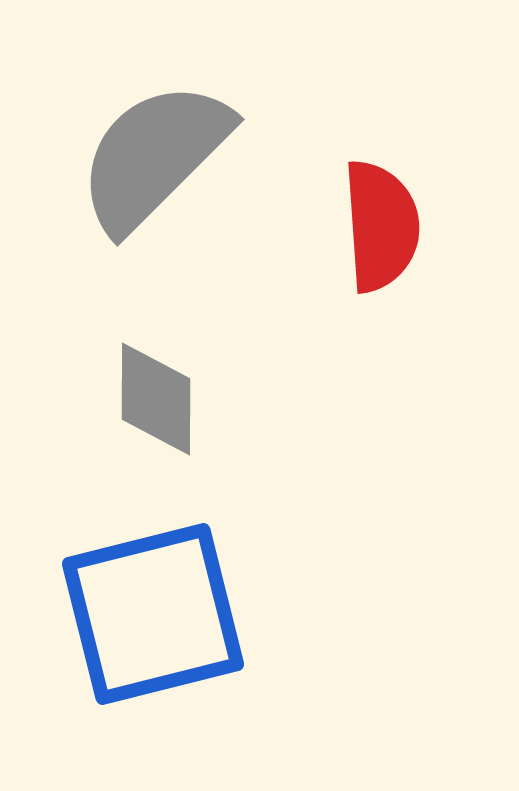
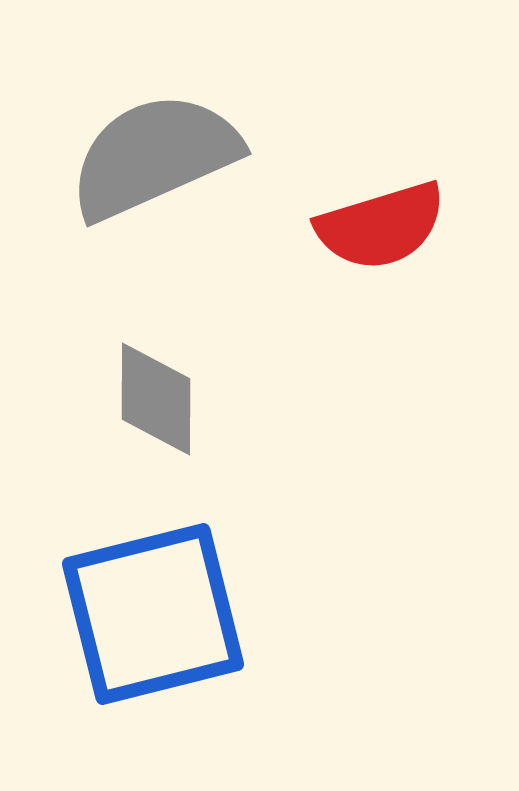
gray semicircle: rotated 21 degrees clockwise
red semicircle: rotated 77 degrees clockwise
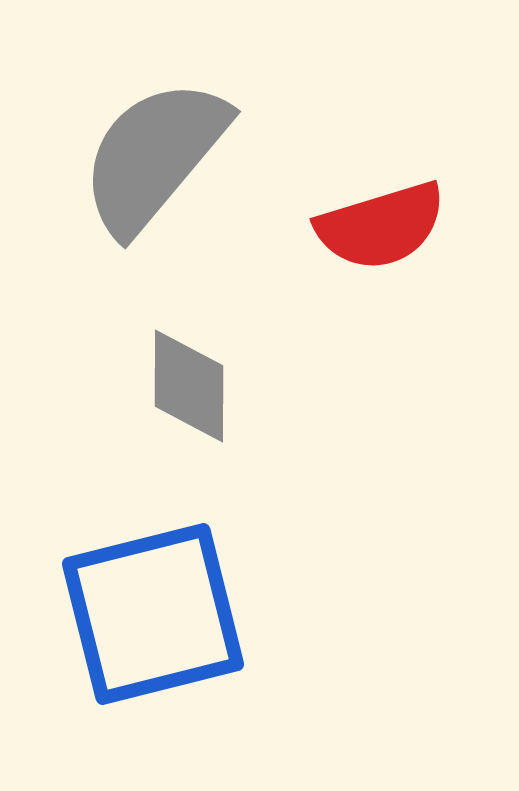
gray semicircle: rotated 26 degrees counterclockwise
gray diamond: moved 33 px right, 13 px up
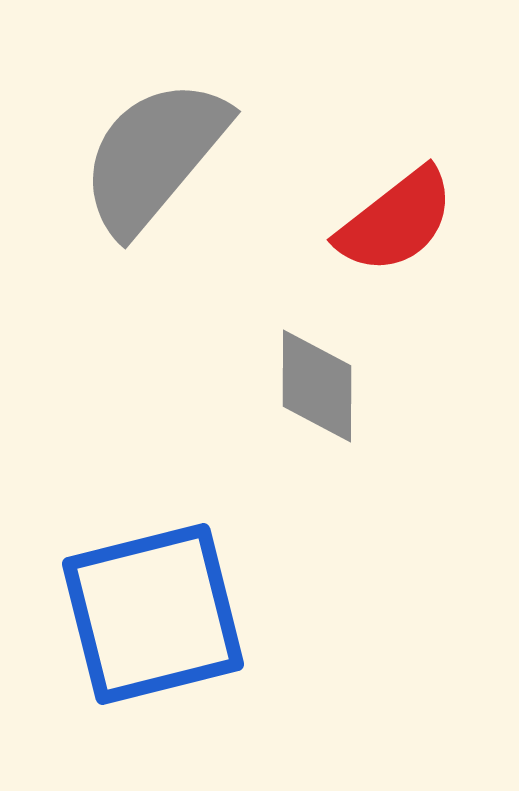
red semicircle: moved 15 px right, 5 px up; rotated 21 degrees counterclockwise
gray diamond: moved 128 px right
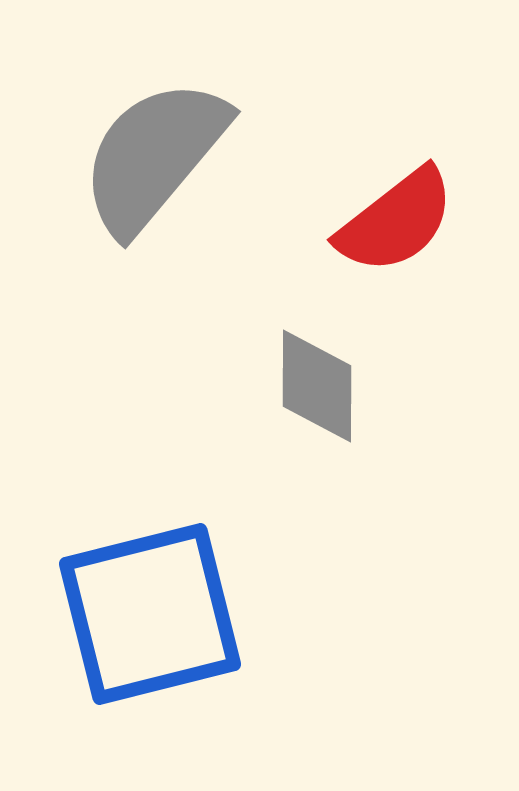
blue square: moved 3 px left
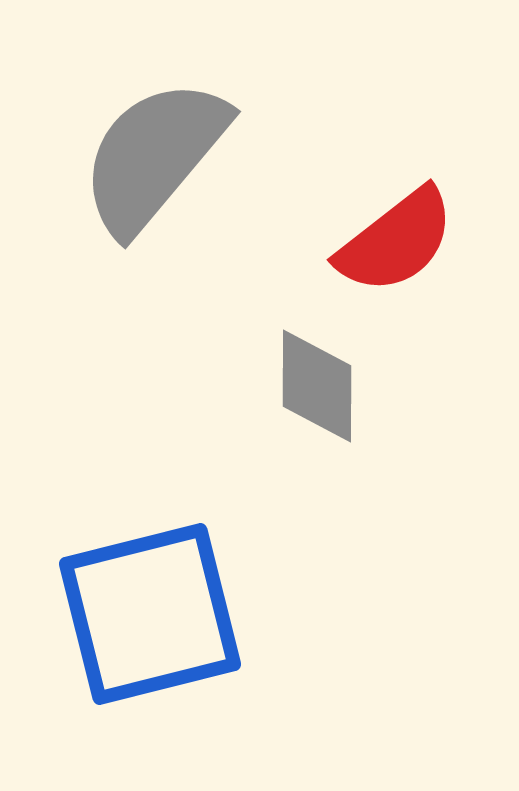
red semicircle: moved 20 px down
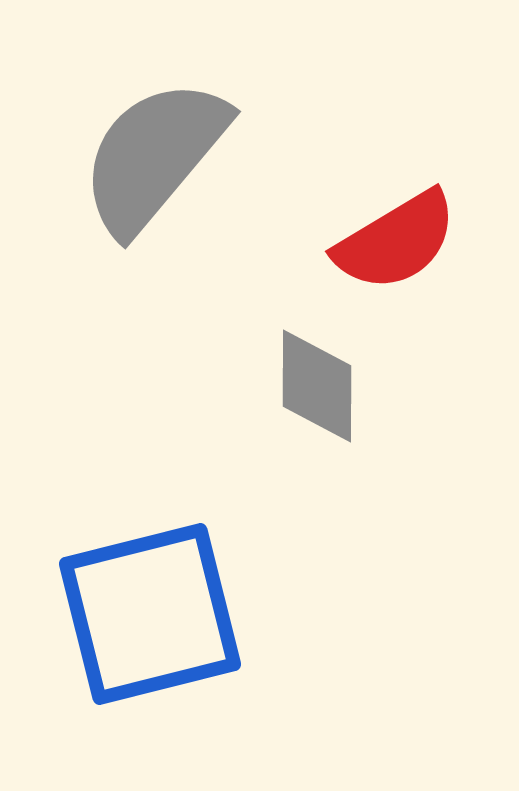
red semicircle: rotated 7 degrees clockwise
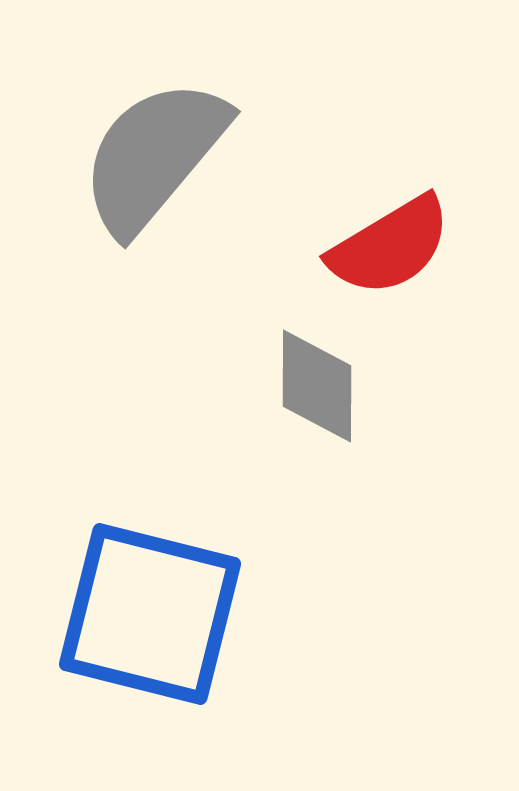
red semicircle: moved 6 px left, 5 px down
blue square: rotated 28 degrees clockwise
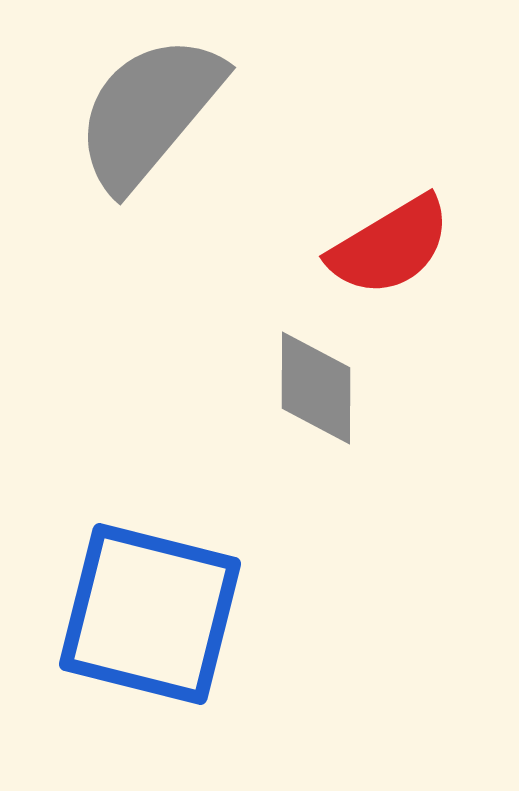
gray semicircle: moved 5 px left, 44 px up
gray diamond: moved 1 px left, 2 px down
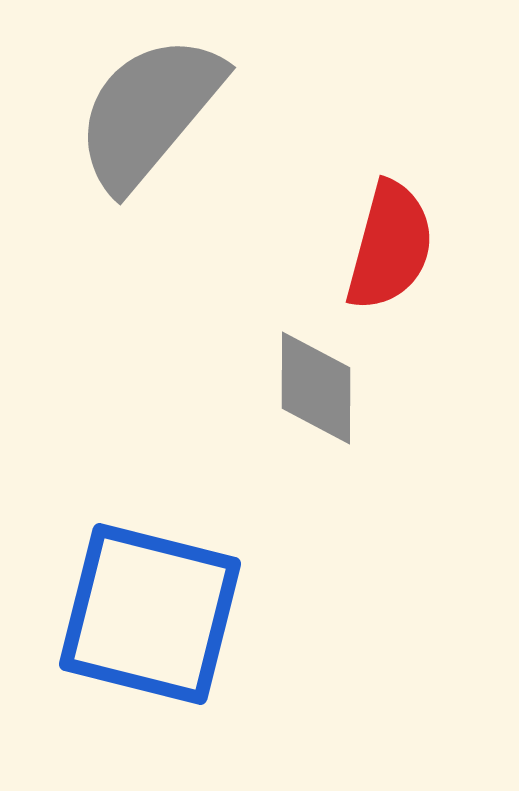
red semicircle: rotated 44 degrees counterclockwise
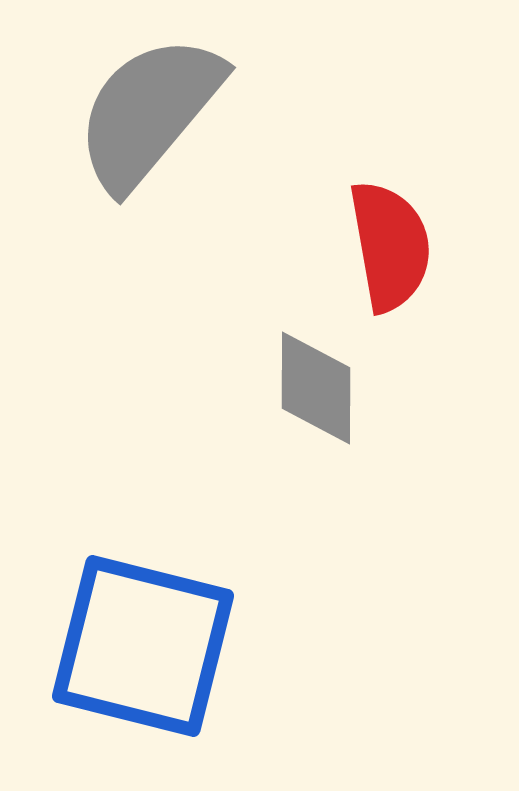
red semicircle: rotated 25 degrees counterclockwise
blue square: moved 7 px left, 32 px down
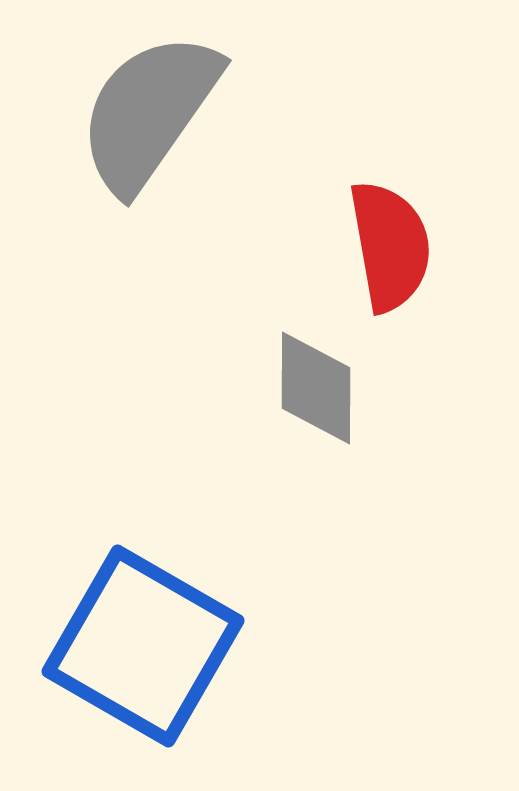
gray semicircle: rotated 5 degrees counterclockwise
blue square: rotated 16 degrees clockwise
